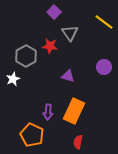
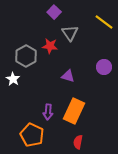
white star: rotated 16 degrees counterclockwise
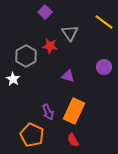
purple square: moved 9 px left
purple arrow: rotated 28 degrees counterclockwise
red semicircle: moved 5 px left, 2 px up; rotated 40 degrees counterclockwise
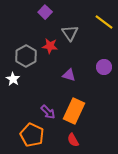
purple triangle: moved 1 px right, 1 px up
purple arrow: rotated 21 degrees counterclockwise
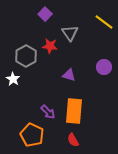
purple square: moved 2 px down
orange rectangle: rotated 20 degrees counterclockwise
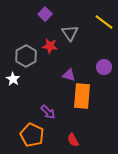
orange rectangle: moved 8 px right, 15 px up
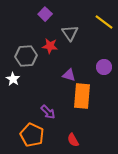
gray hexagon: rotated 25 degrees clockwise
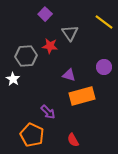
orange rectangle: rotated 70 degrees clockwise
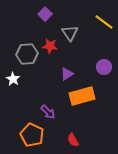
gray hexagon: moved 1 px right, 2 px up
purple triangle: moved 2 px left, 1 px up; rotated 48 degrees counterclockwise
